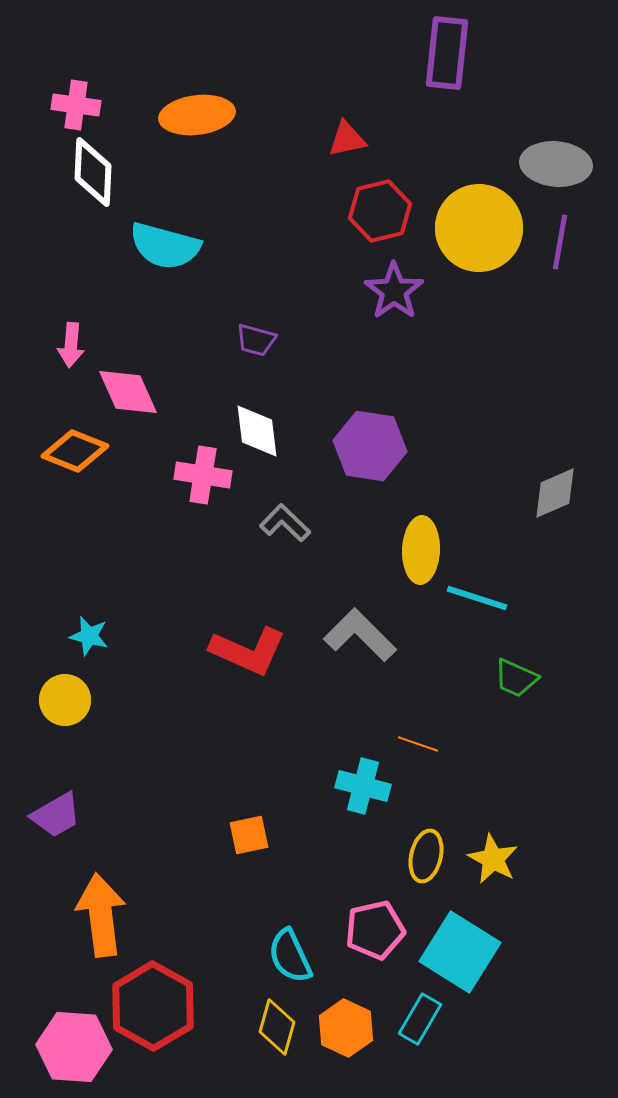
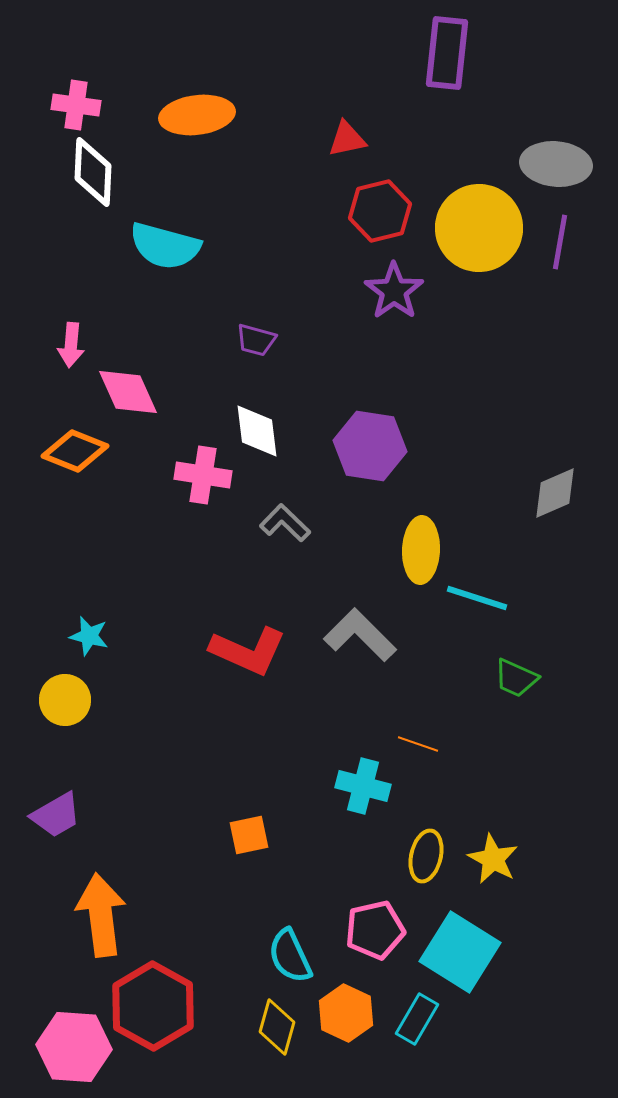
cyan rectangle at (420, 1019): moved 3 px left
orange hexagon at (346, 1028): moved 15 px up
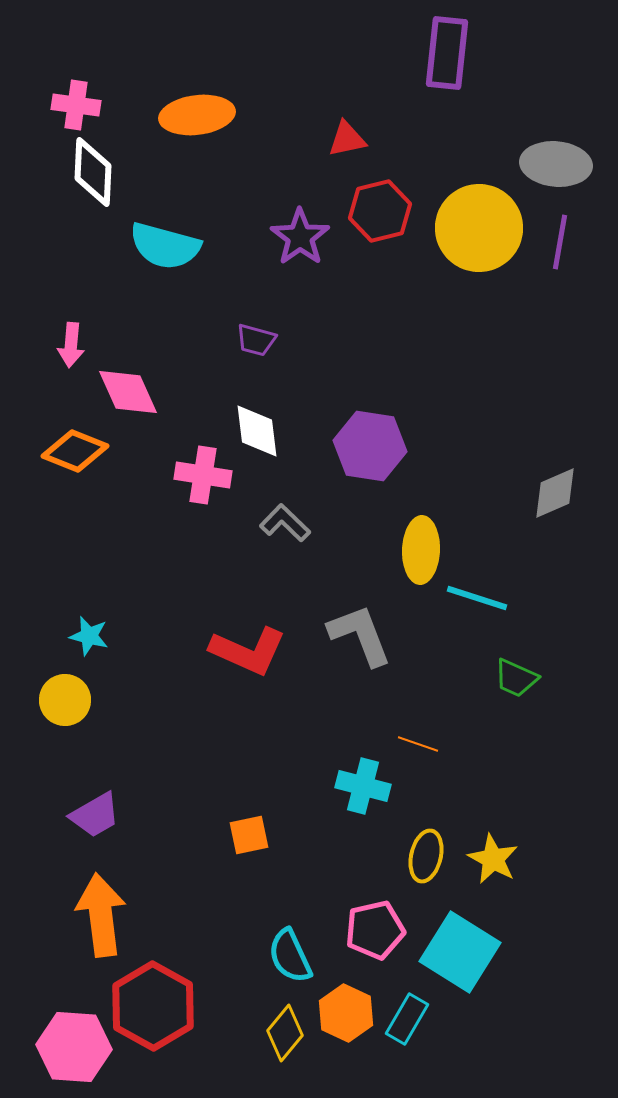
purple star at (394, 291): moved 94 px left, 54 px up
gray L-shape at (360, 635): rotated 24 degrees clockwise
purple trapezoid at (56, 815): moved 39 px right
cyan rectangle at (417, 1019): moved 10 px left
yellow diamond at (277, 1027): moved 8 px right, 6 px down; rotated 24 degrees clockwise
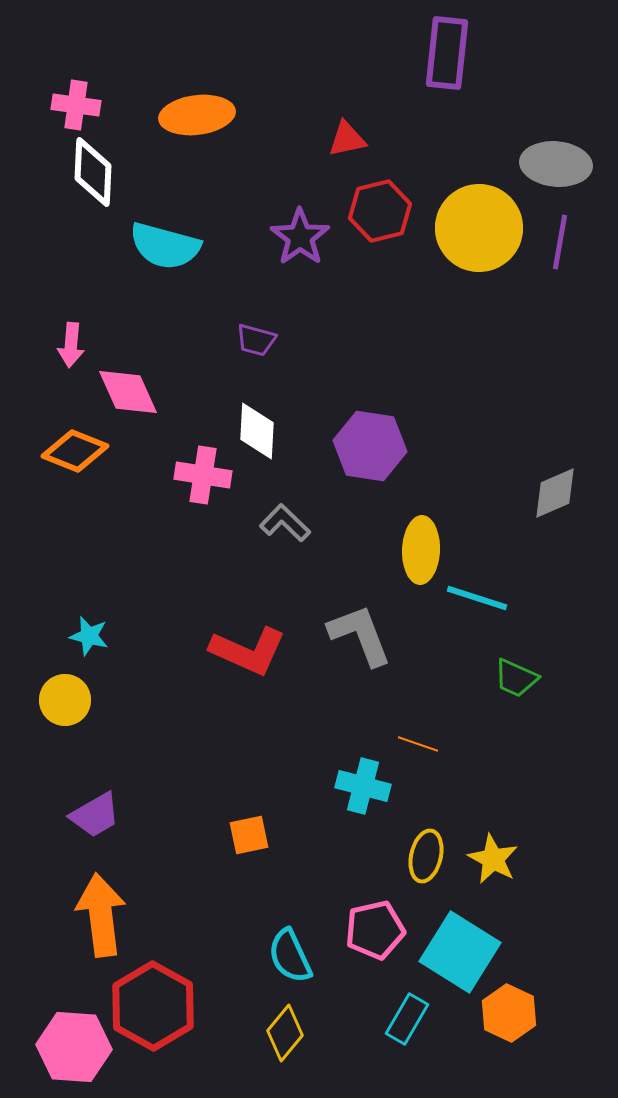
white diamond at (257, 431): rotated 10 degrees clockwise
orange hexagon at (346, 1013): moved 163 px right
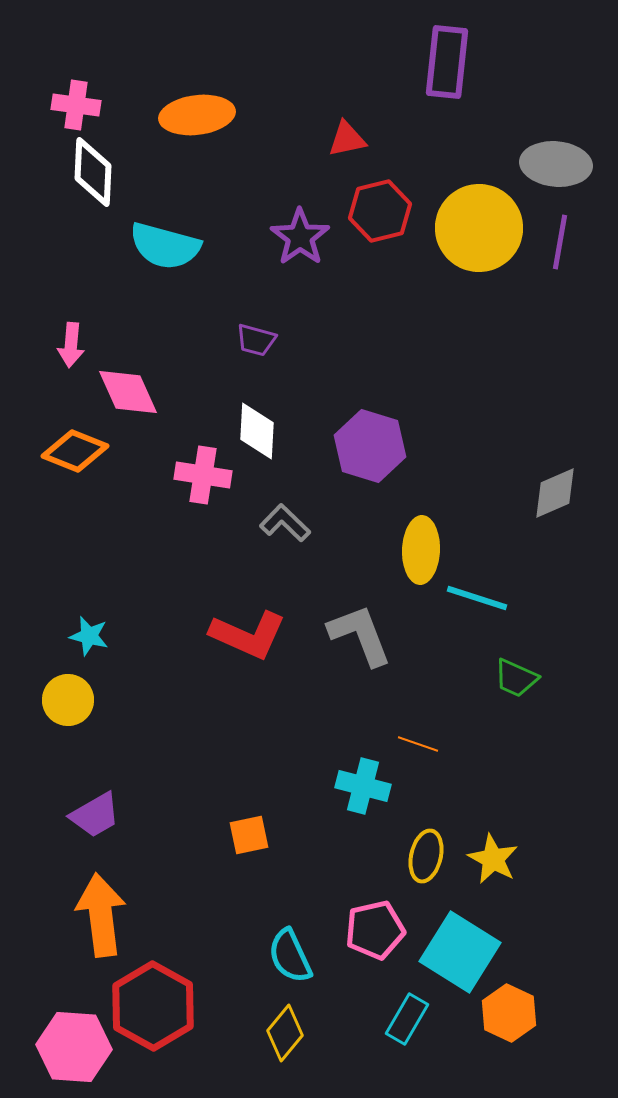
purple rectangle at (447, 53): moved 9 px down
purple hexagon at (370, 446): rotated 8 degrees clockwise
red L-shape at (248, 651): moved 16 px up
yellow circle at (65, 700): moved 3 px right
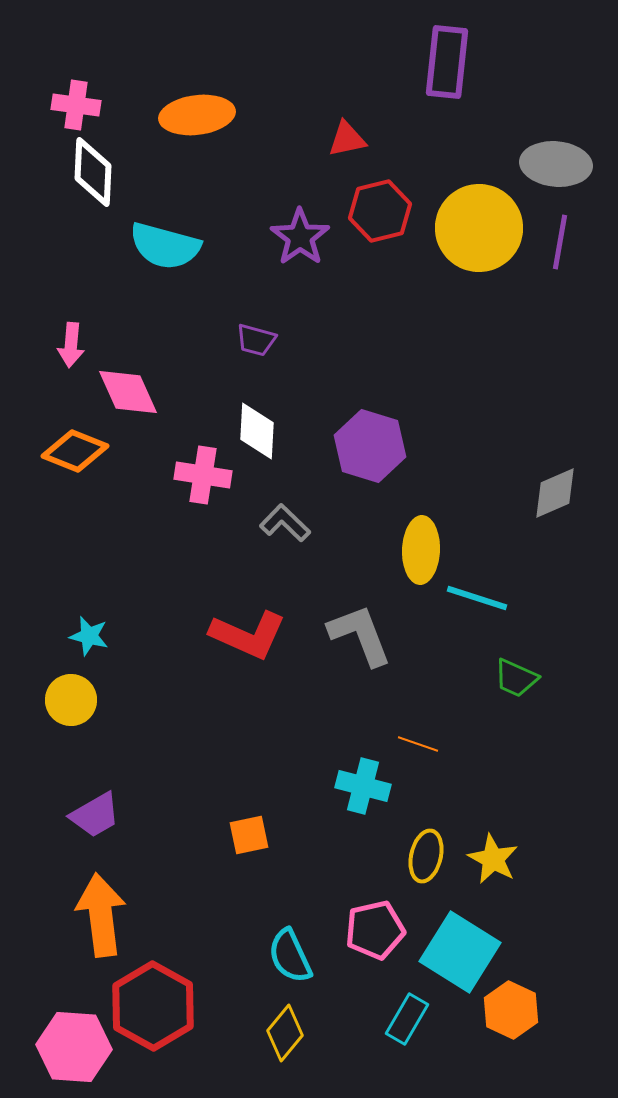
yellow circle at (68, 700): moved 3 px right
orange hexagon at (509, 1013): moved 2 px right, 3 px up
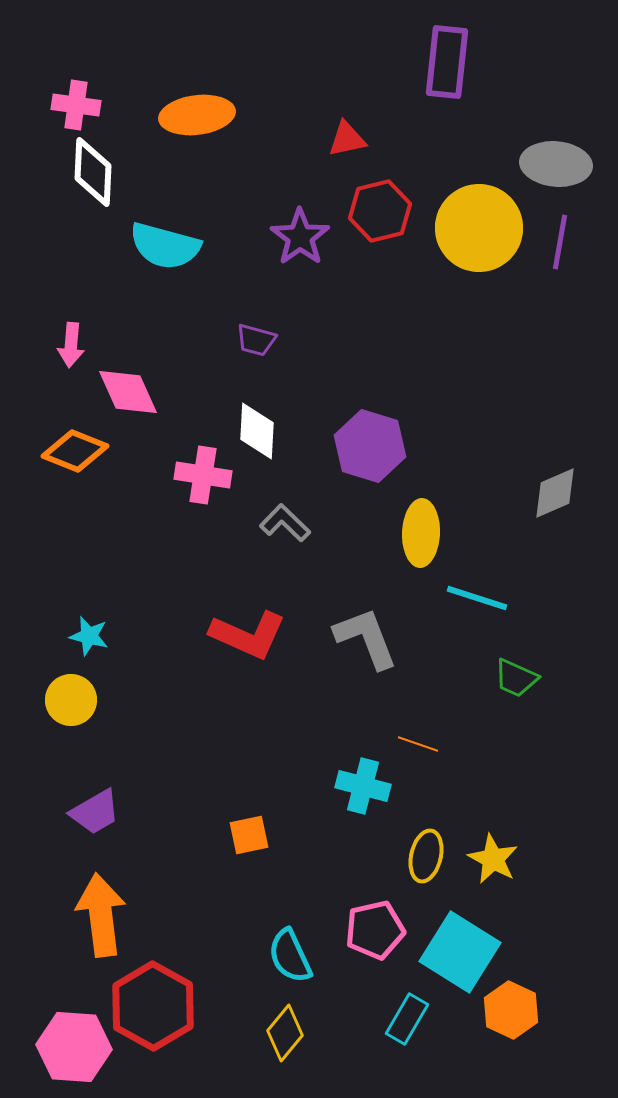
yellow ellipse at (421, 550): moved 17 px up
gray L-shape at (360, 635): moved 6 px right, 3 px down
purple trapezoid at (95, 815): moved 3 px up
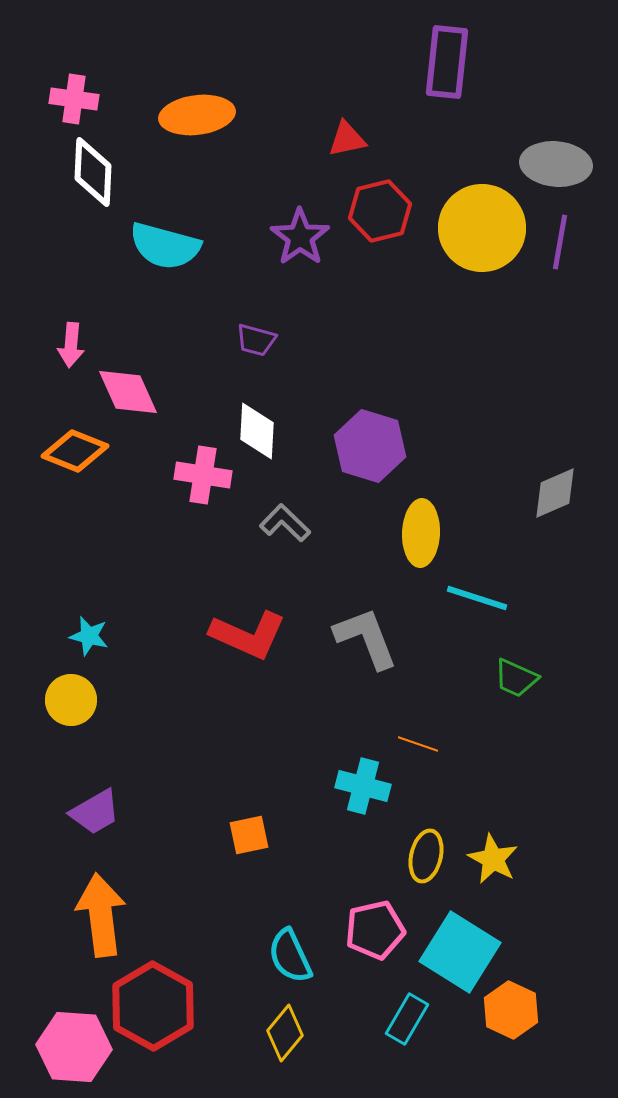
pink cross at (76, 105): moved 2 px left, 6 px up
yellow circle at (479, 228): moved 3 px right
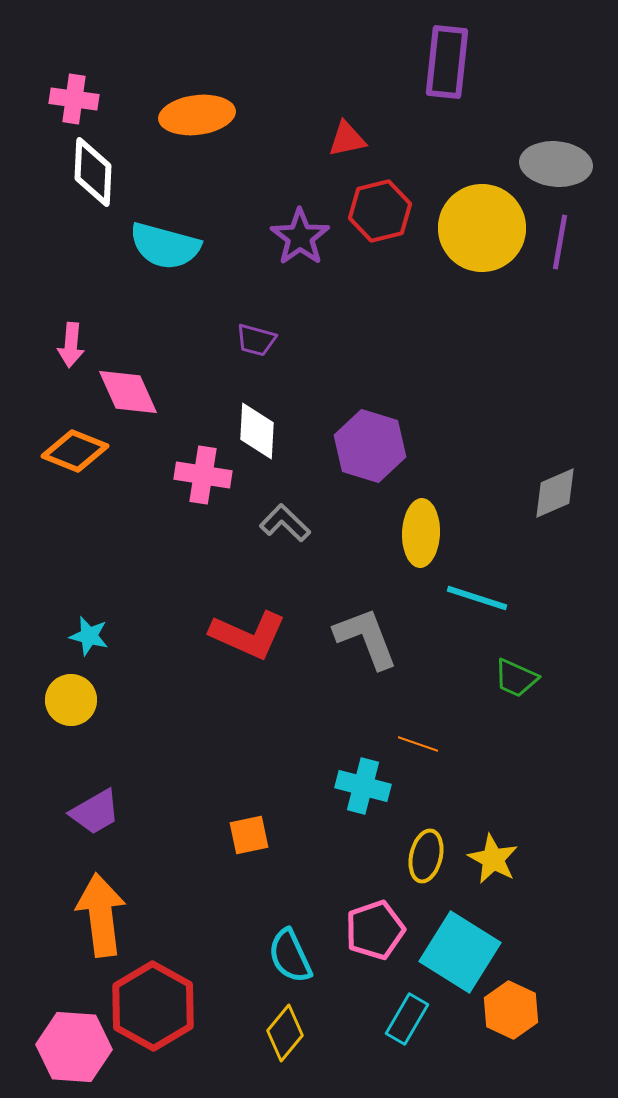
pink pentagon at (375, 930): rotated 6 degrees counterclockwise
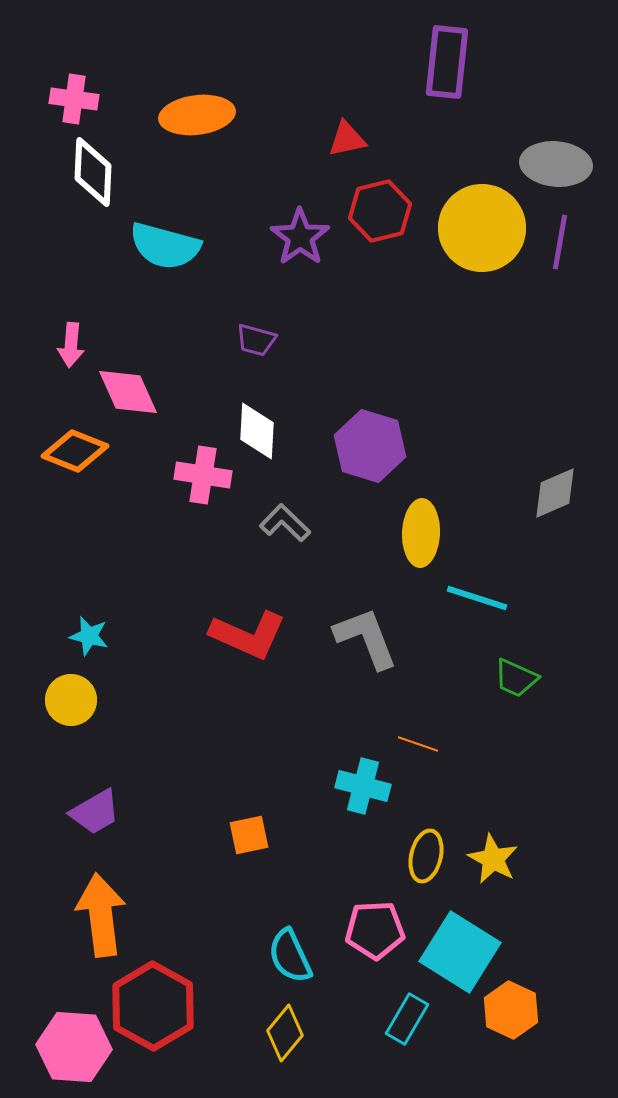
pink pentagon at (375, 930): rotated 16 degrees clockwise
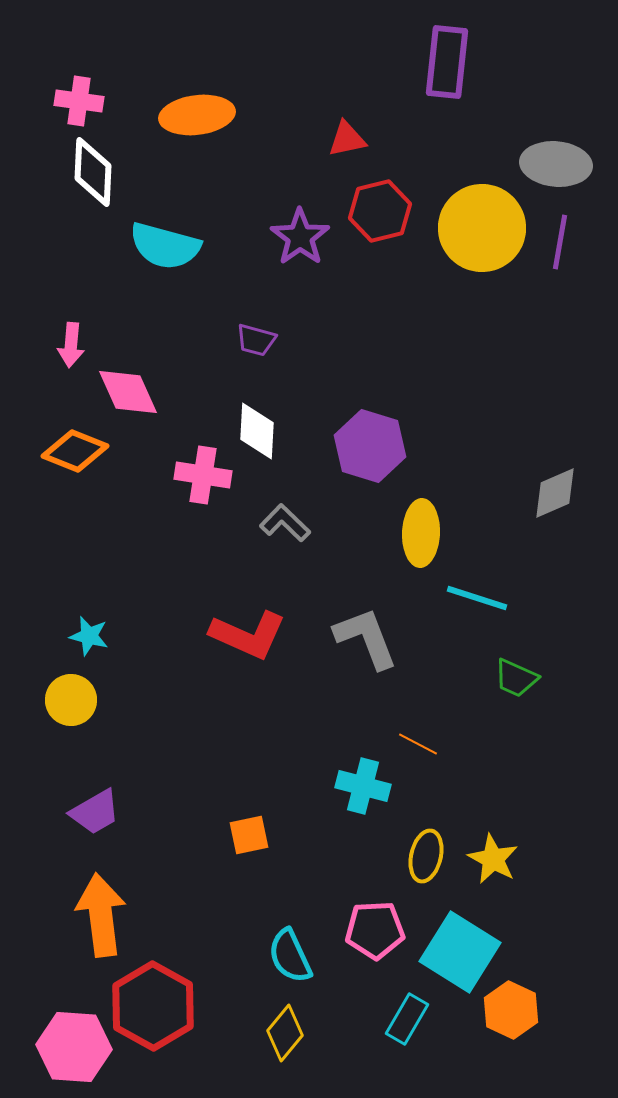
pink cross at (74, 99): moved 5 px right, 2 px down
orange line at (418, 744): rotated 9 degrees clockwise
